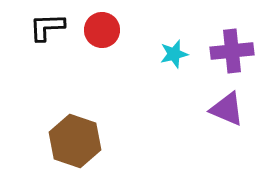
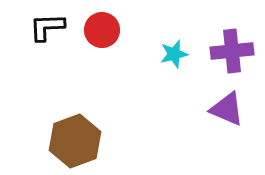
brown hexagon: rotated 21 degrees clockwise
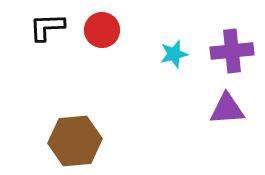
purple triangle: rotated 27 degrees counterclockwise
brown hexagon: rotated 15 degrees clockwise
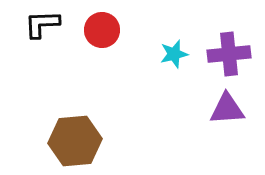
black L-shape: moved 5 px left, 3 px up
purple cross: moved 3 px left, 3 px down
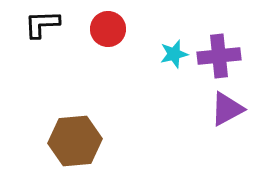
red circle: moved 6 px right, 1 px up
purple cross: moved 10 px left, 2 px down
purple triangle: rotated 24 degrees counterclockwise
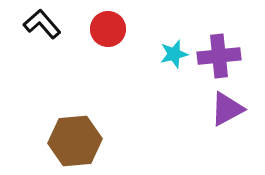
black L-shape: rotated 51 degrees clockwise
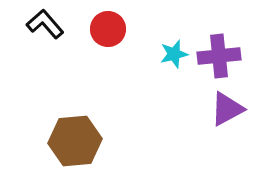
black L-shape: moved 3 px right
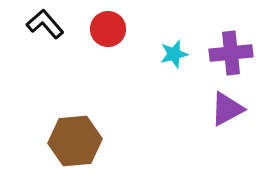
purple cross: moved 12 px right, 3 px up
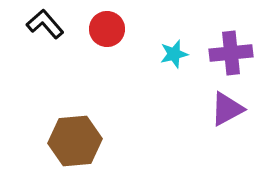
red circle: moved 1 px left
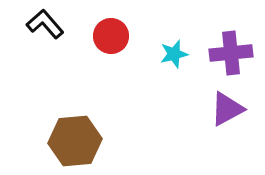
red circle: moved 4 px right, 7 px down
